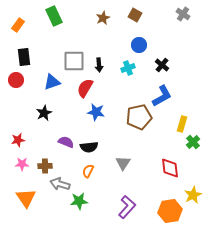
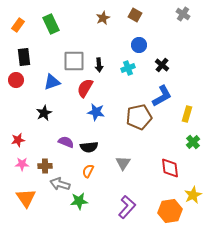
green rectangle: moved 3 px left, 8 px down
yellow rectangle: moved 5 px right, 10 px up
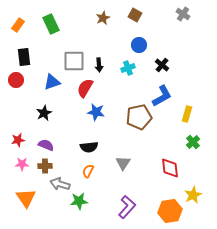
purple semicircle: moved 20 px left, 3 px down
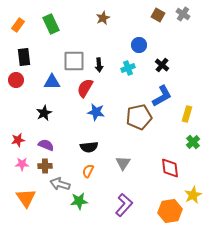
brown square: moved 23 px right
blue triangle: rotated 18 degrees clockwise
purple L-shape: moved 3 px left, 2 px up
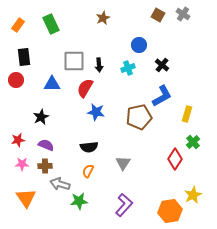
blue triangle: moved 2 px down
black star: moved 3 px left, 4 px down
red diamond: moved 5 px right, 9 px up; rotated 40 degrees clockwise
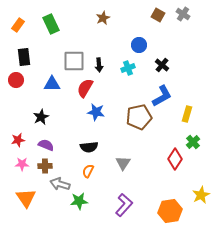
yellow star: moved 8 px right
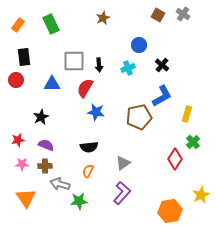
gray triangle: rotated 21 degrees clockwise
purple L-shape: moved 2 px left, 12 px up
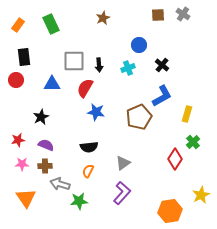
brown square: rotated 32 degrees counterclockwise
brown pentagon: rotated 10 degrees counterclockwise
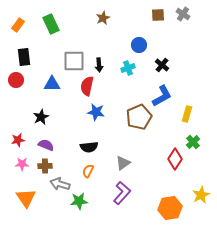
red semicircle: moved 2 px right, 2 px up; rotated 18 degrees counterclockwise
orange hexagon: moved 3 px up
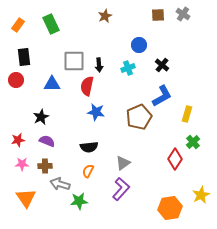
brown star: moved 2 px right, 2 px up
purple semicircle: moved 1 px right, 4 px up
purple L-shape: moved 1 px left, 4 px up
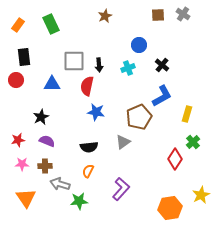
gray triangle: moved 21 px up
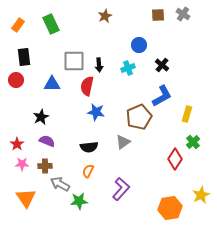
red star: moved 1 px left, 4 px down; rotated 24 degrees counterclockwise
gray arrow: rotated 12 degrees clockwise
